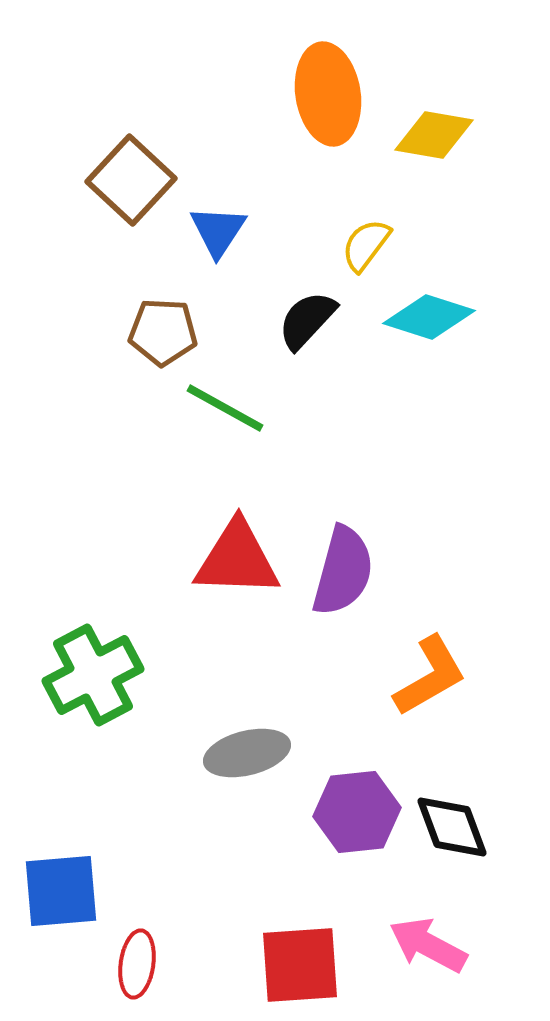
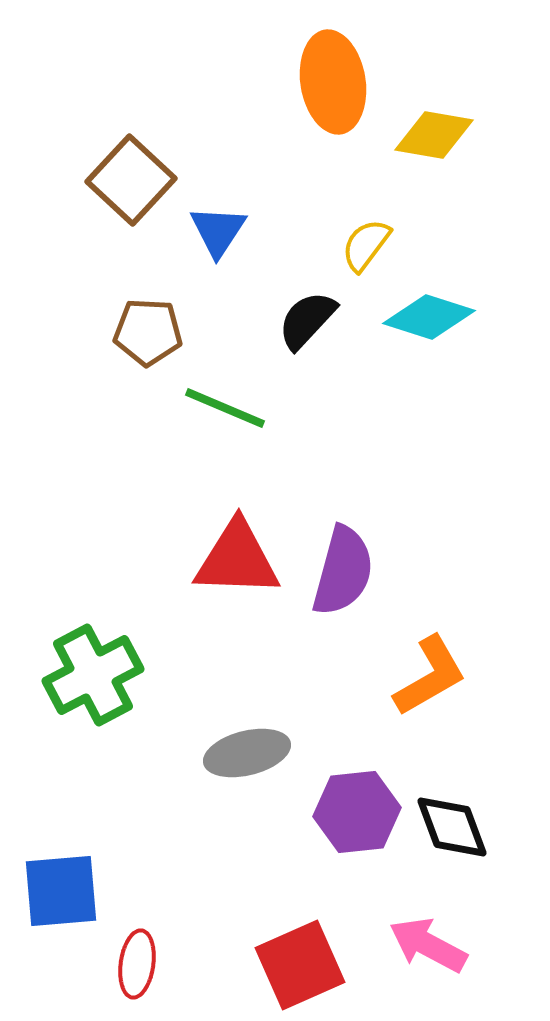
orange ellipse: moved 5 px right, 12 px up
brown pentagon: moved 15 px left
green line: rotated 6 degrees counterclockwise
red square: rotated 20 degrees counterclockwise
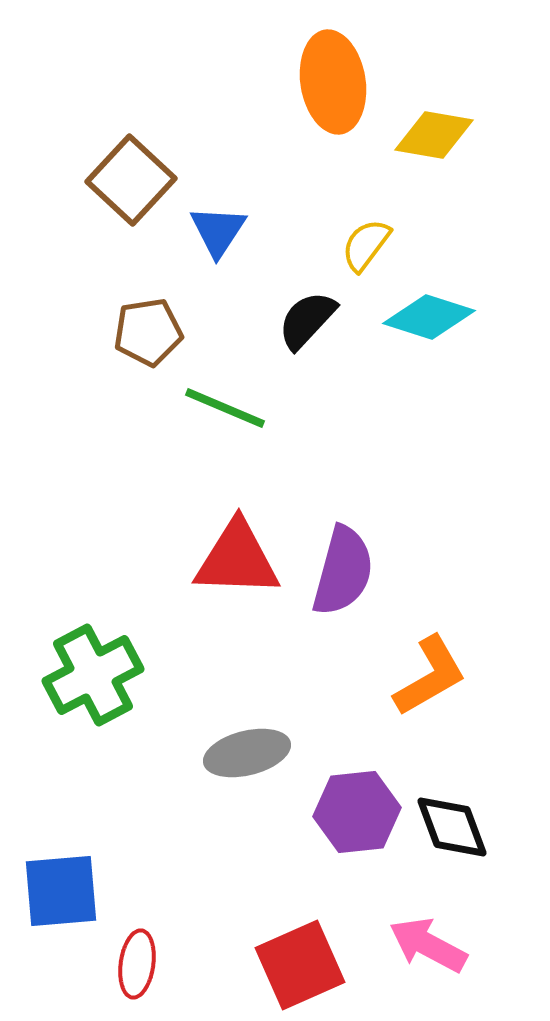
brown pentagon: rotated 12 degrees counterclockwise
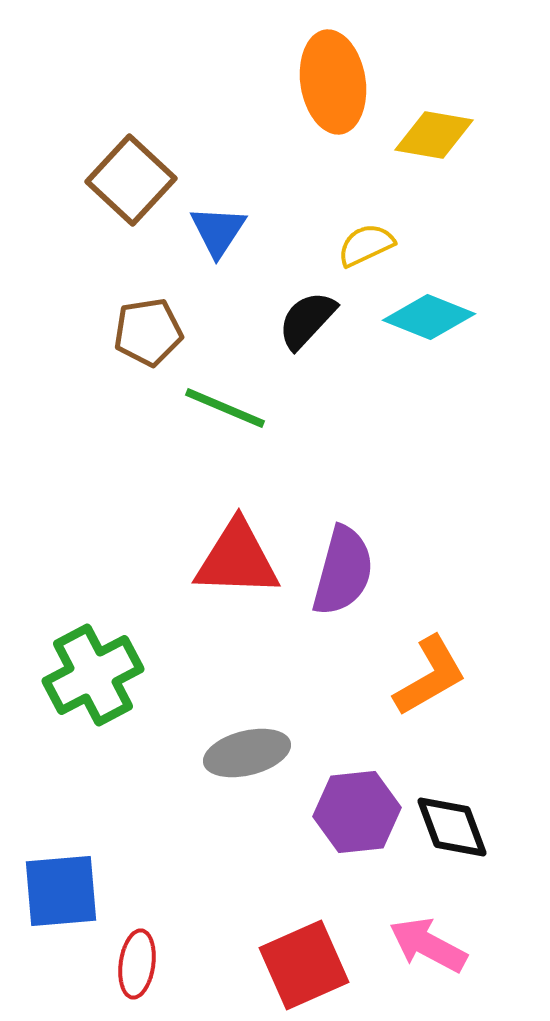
yellow semicircle: rotated 28 degrees clockwise
cyan diamond: rotated 4 degrees clockwise
red square: moved 4 px right
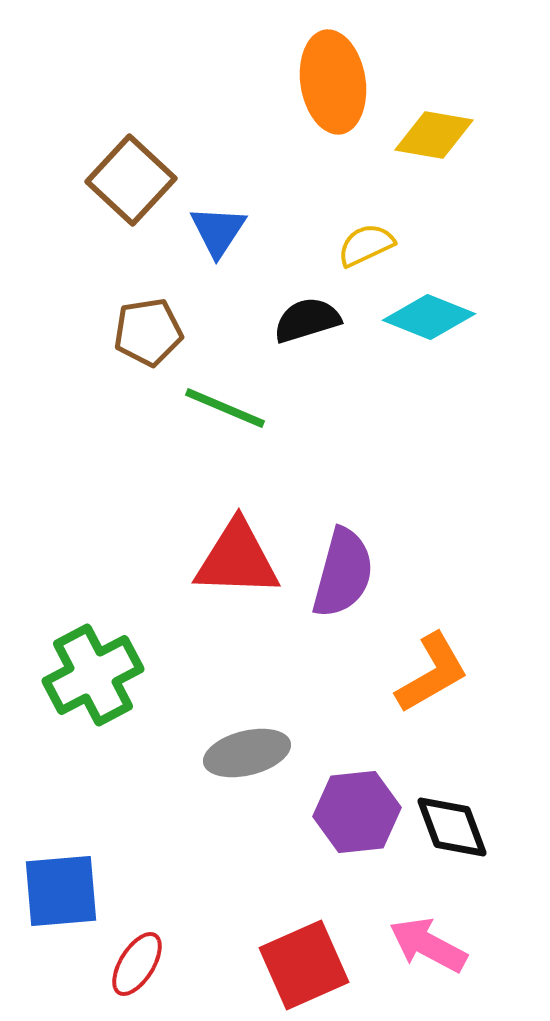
black semicircle: rotated 30 degrees clockwise
purple semicircle: moved 2 px down
orange L-shape: moved 2 px right, 3 px up
red ellipse: rotated 24 degrees clockwise
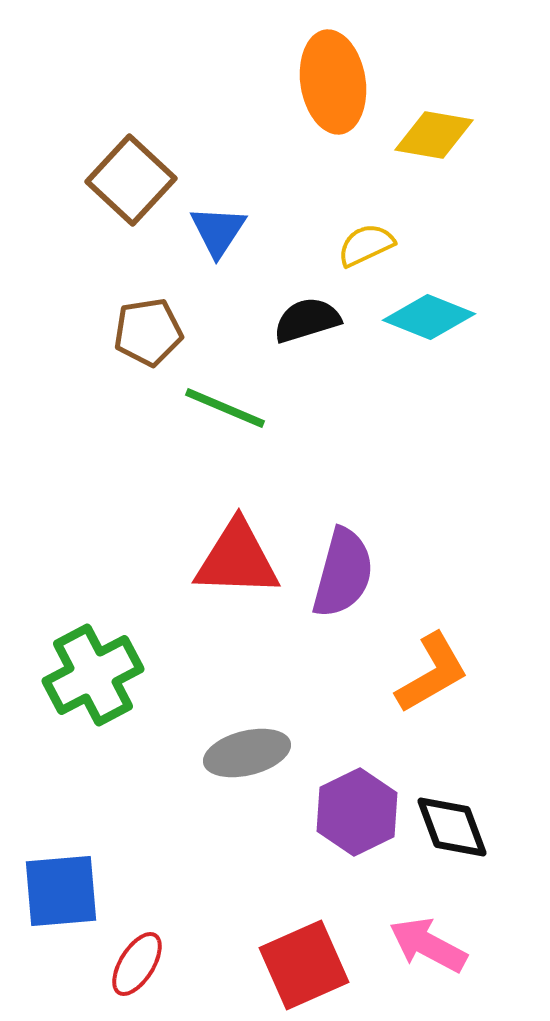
purple hexagon: rotated 20 degrees counterclockwise
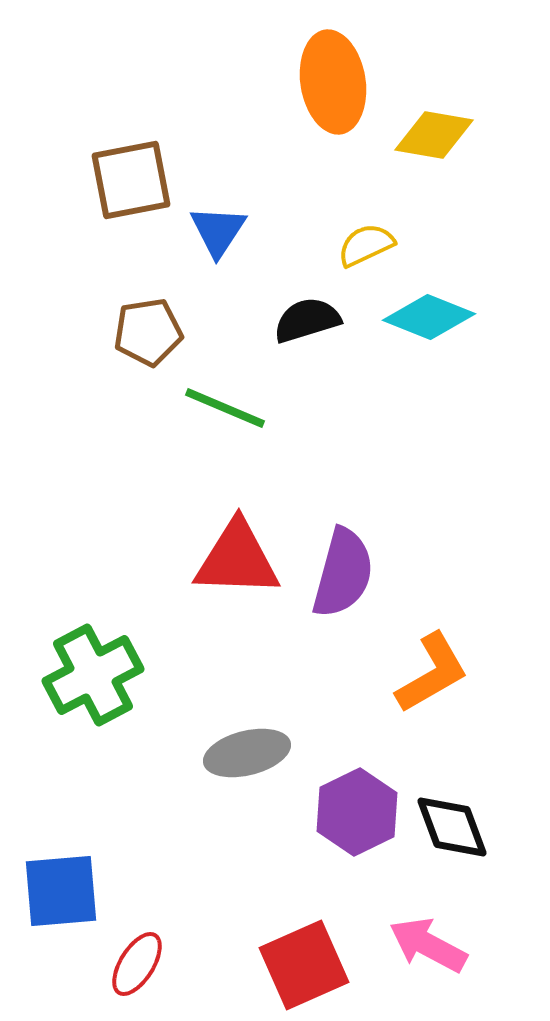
brown square: rotated 36 degrees clockwise
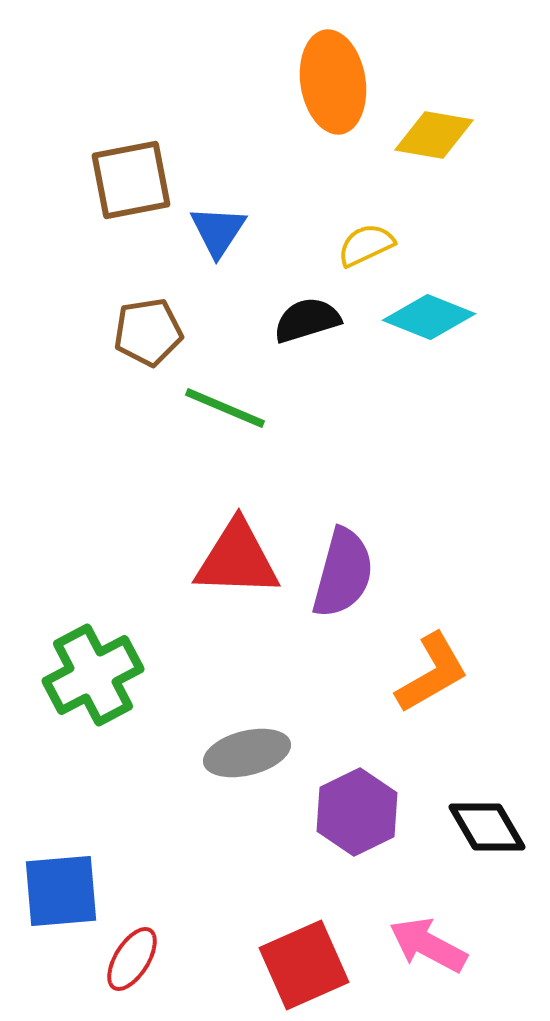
black diamond: moved 35 px right; rotated 10 degrees counterclockwise
red ellipse: moved 5 px left, 5 px up
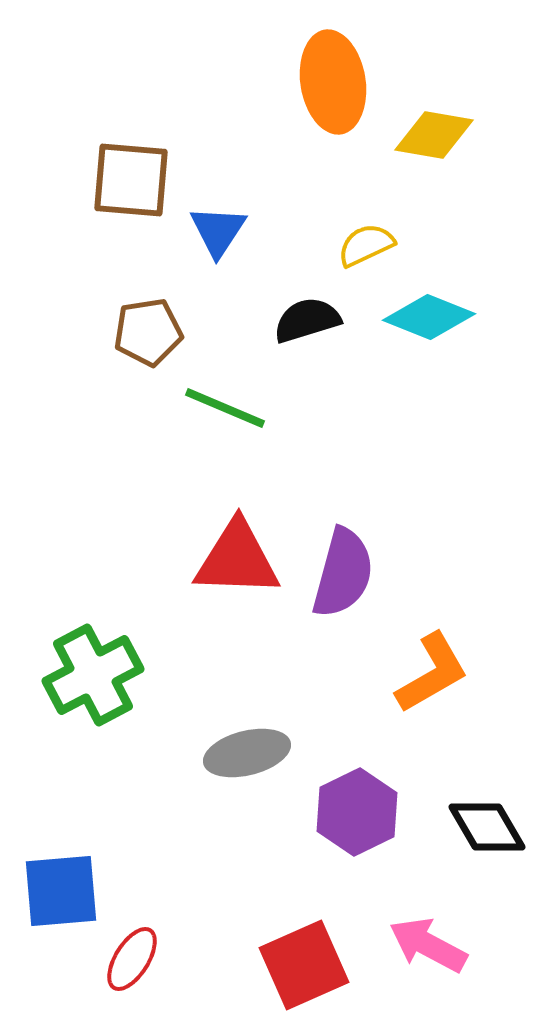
brown square: rotated 16 degrees clockwise
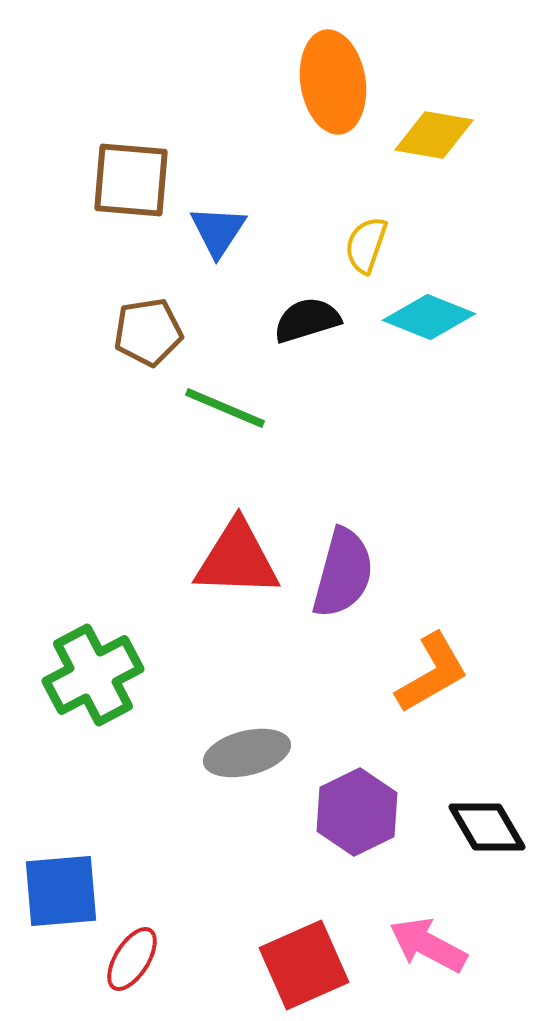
yellow semicircle: rotated 46 degrees counterclockwise
